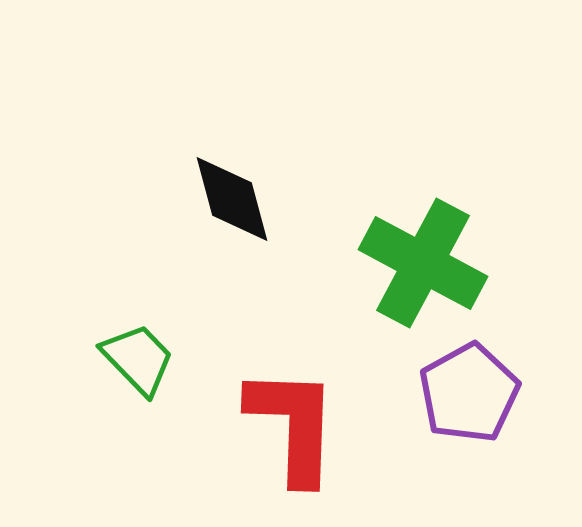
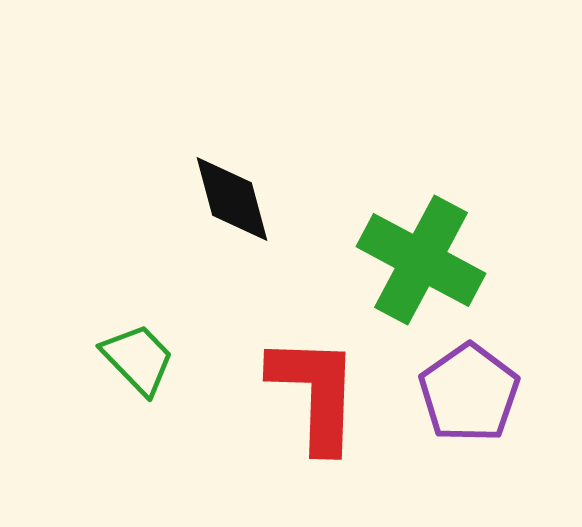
green cross: moved 2 px left, 3 px up
purple pentagon: rotated 6 degrees counterclockwise
red L-shape: moved 22 px right, 32 px up
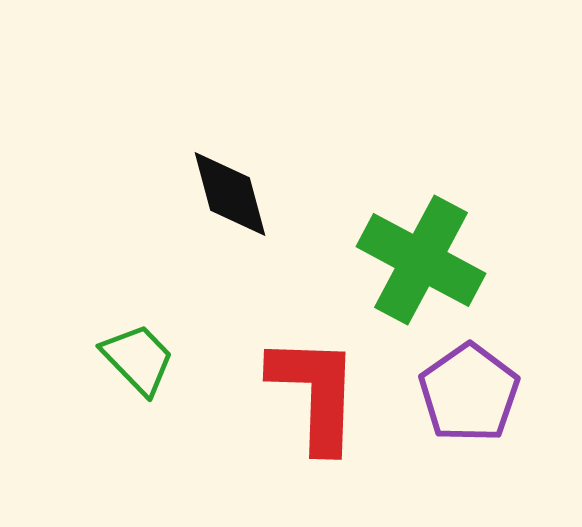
black diamond: moved 2 px left, 5 px up
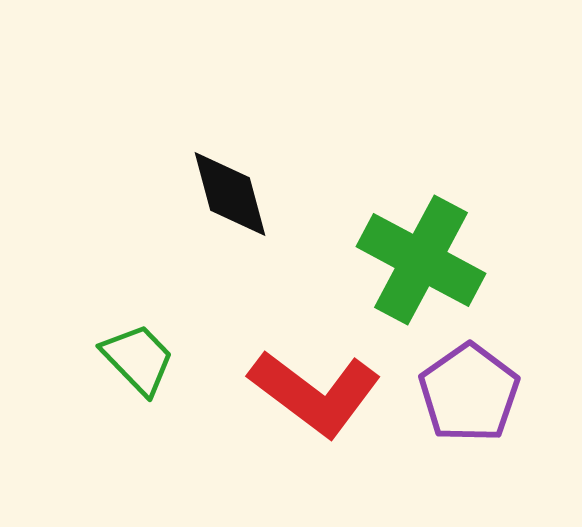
red L-shape: rotated 125 degrees clockwise
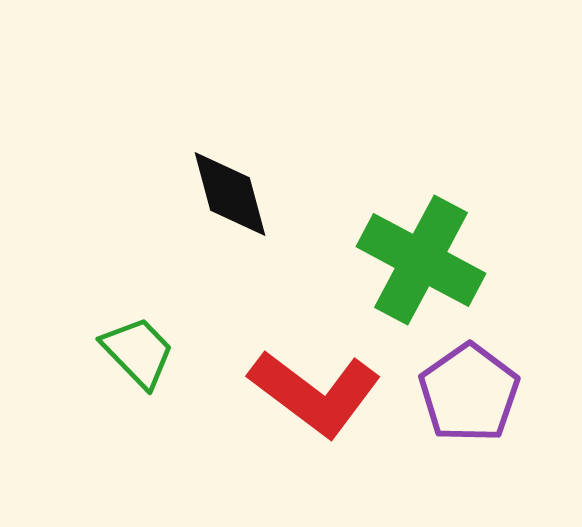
green trapezoid: moved 7 px up
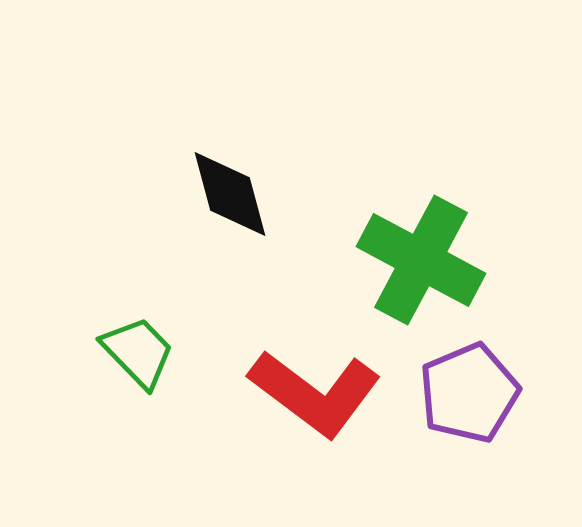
purple pentagon: rotated 12 degrees clockwise
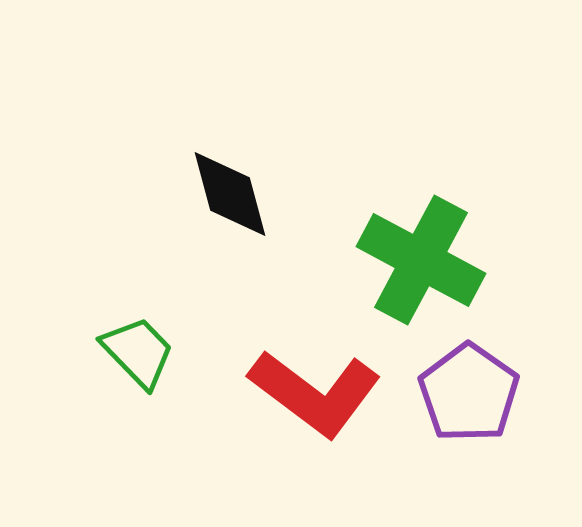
purple pentagon: rotated 14 degrees counterclockwise
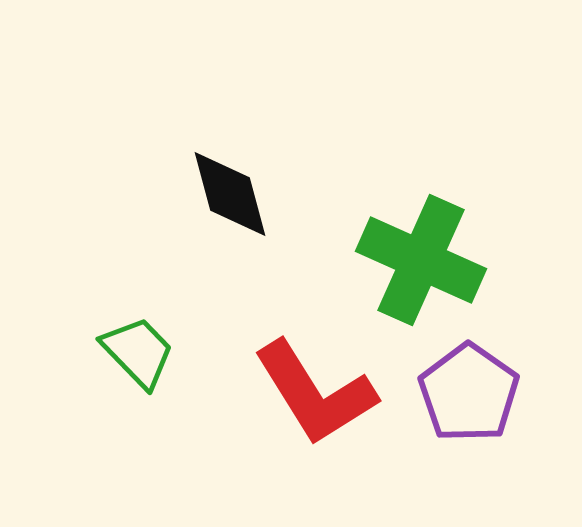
green cross: rotated 4 degrees counterclockwise
red L-shape: rotated 21 degrees clockwise
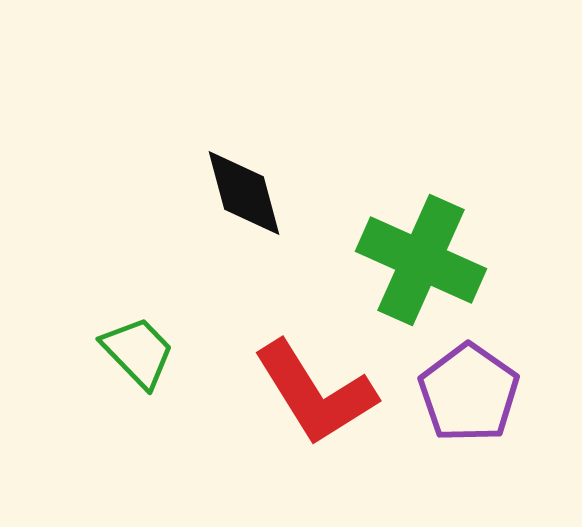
black diamond: moved 14 px right, 1 px up
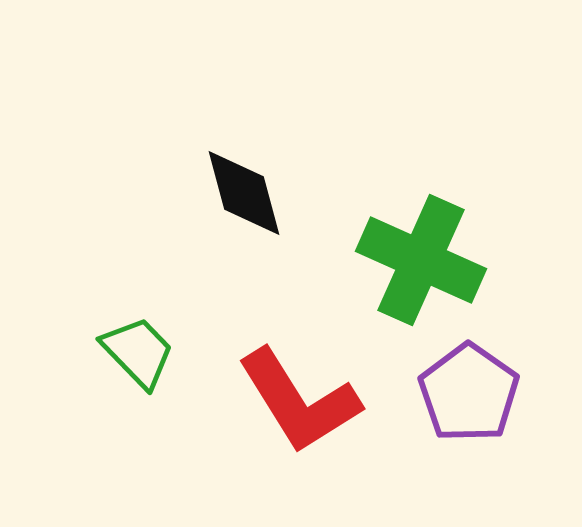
red L-shape: moved 16 px left, 8 px down
